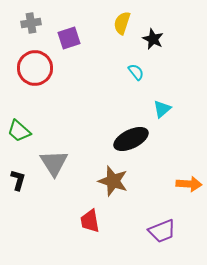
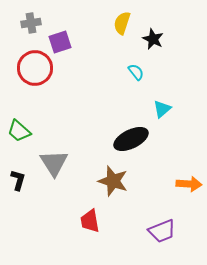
purple square: moved 9 px left, 4 px down
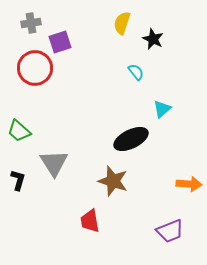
purple trapezoid: moved 8 px right
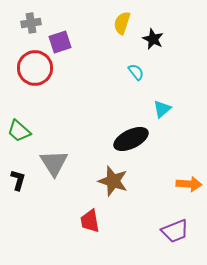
purple trapezoid: moved 5 px right
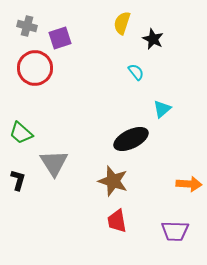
gray cross: moved 4 px left, 3 px down; rotated 24 degrees clockwise
purple square: moved 4 px up
green trapezoid: moved 2 px right, 2 px down
red trapezoid: moved 27 px right
purple trapezoid: rotated 24 degrees clockwise
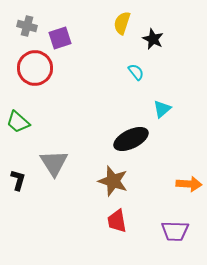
green trapezoid: moved 3 px left, 11 px up
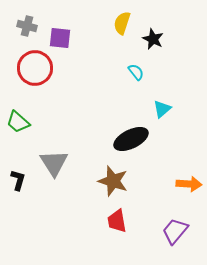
purple square: rotated 25 degrees clockwise
purple trapezoid: rotated 128 degrees clockwise
